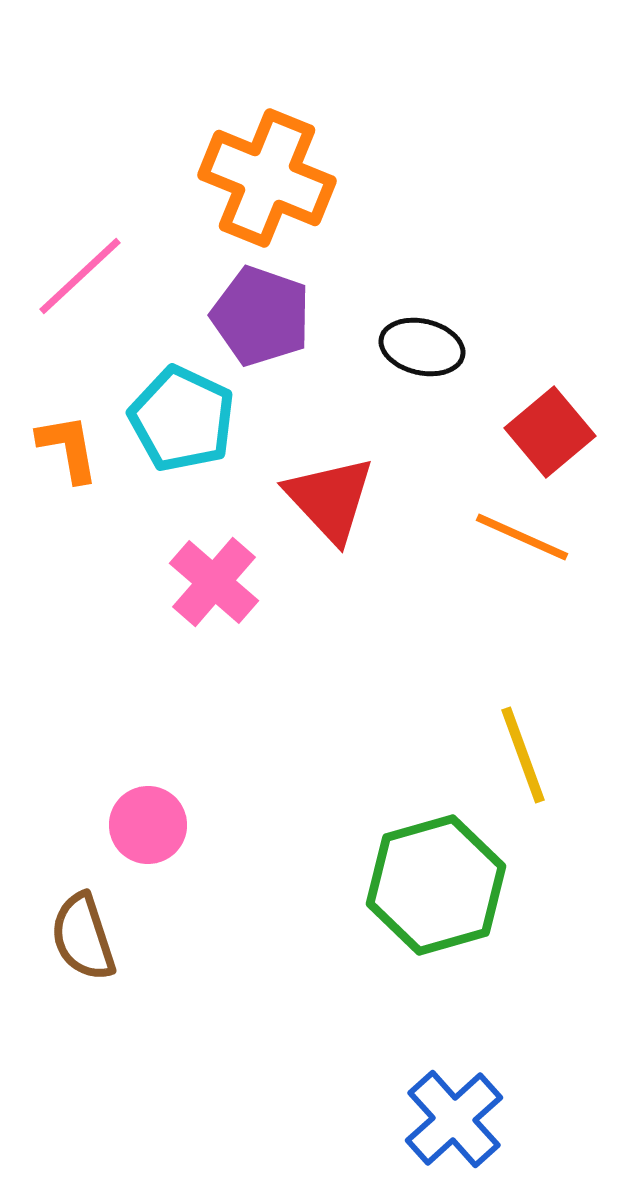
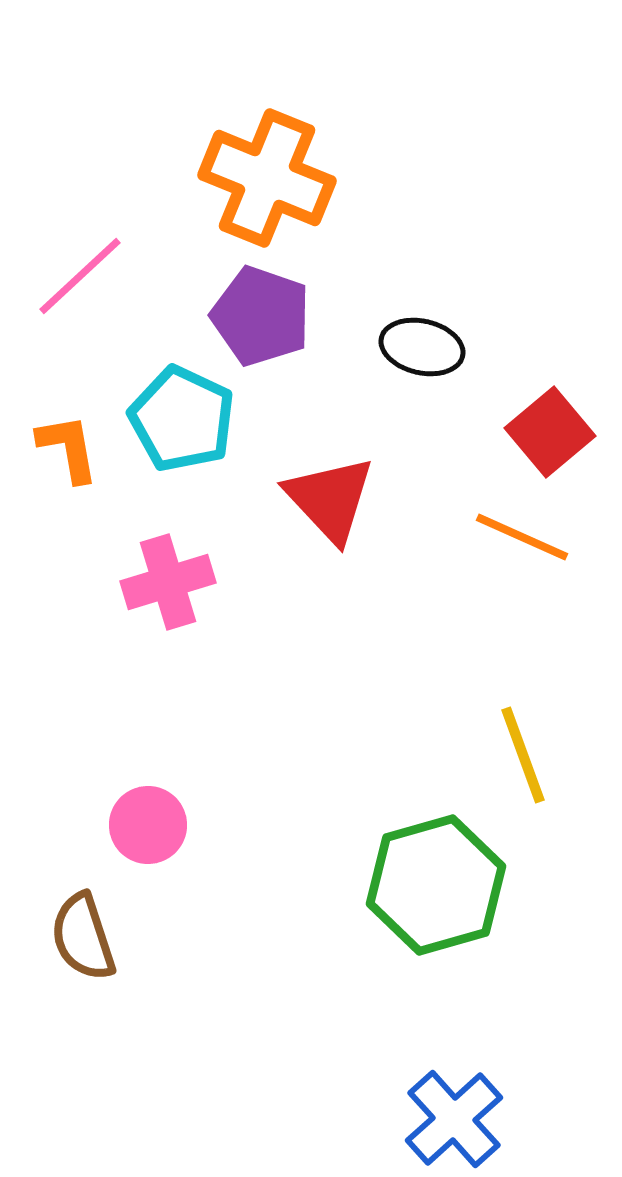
pink cross: moved 46 px left; rotated 32 degrees clockwise
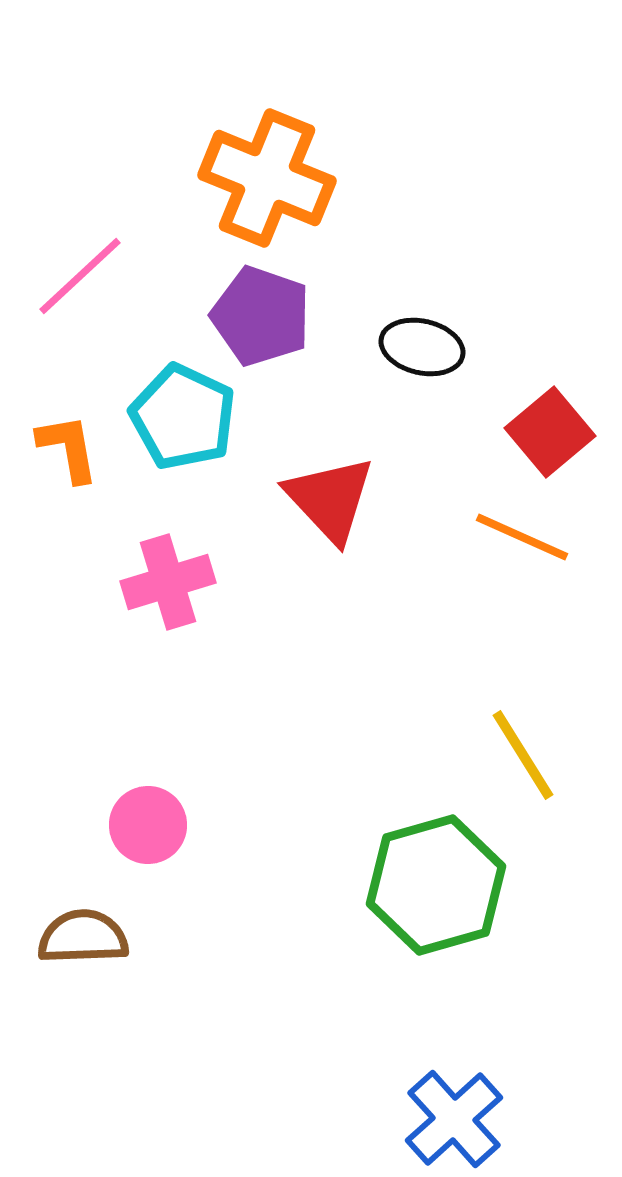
cyan pentagon: moved 1 px right, 2 px up
yellow line: rotated 12 degrees counterclockwise
brown semicircle: rotated 106 degrees clockwise
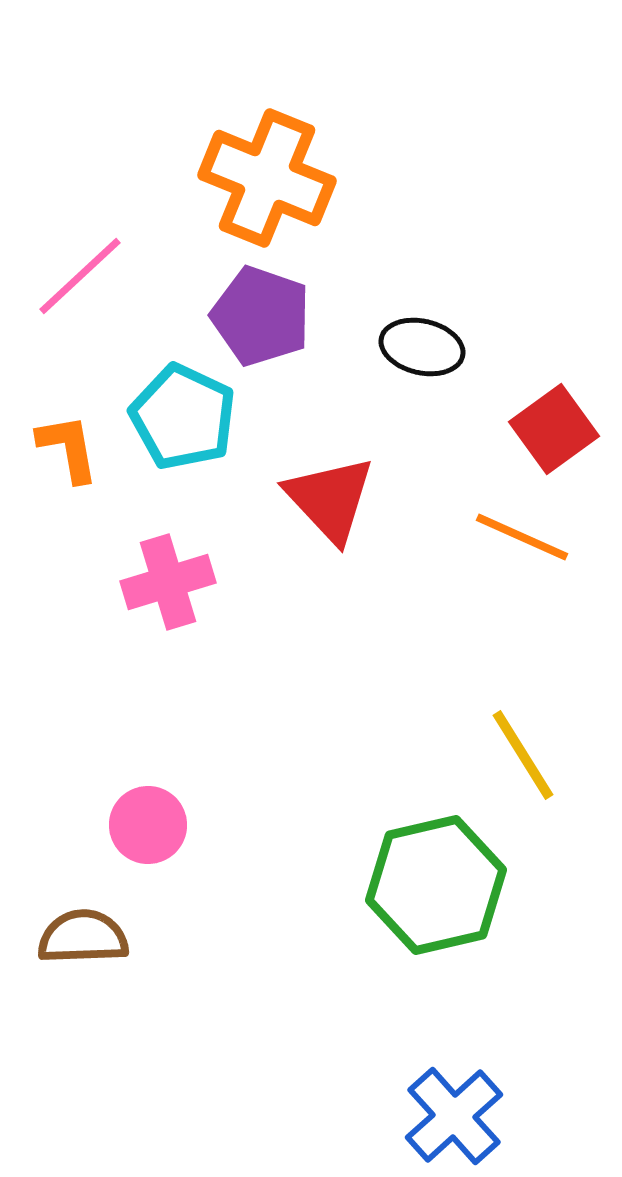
red square: moved 4 px right, 3 px up; rotated 4 degrees clockwise
green hexagon: rotated 3 degrees clockwise
blue cross: moved 3 px up
